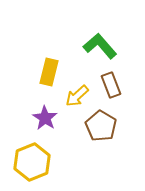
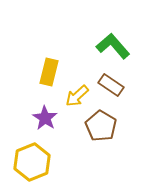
green L-shape: moved 13 px right
brown rectangle: rotated 35 degrees counterclockwise
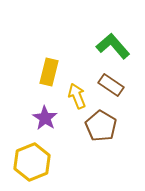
yellow arrow: rotated 110 degrees clockwise
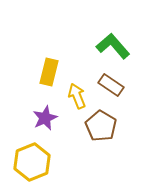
purple star: rotated 15 degrees clockwise
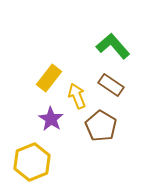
yellow rectangle: moved 6 px down; rotated 24 degrees clockwise
purple star: moved 6 px right, 1 px down; rotated 15 degrees counterclockwise
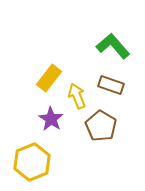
brown rectangle: rotated 15 degrees counterclockwise
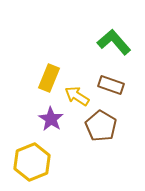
green L-shape: moved 1 px right, 4 px up
yellow rectangle: rotated 16 degrees counterclockwise
yellow arrow: rotated 35 degrees counterclockwise
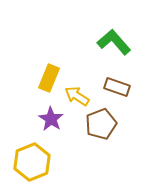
brown rectangle: moved 6 px right, 2 px down
brown pentagon: moved 2 px up; rotated 20 degrees clockwise
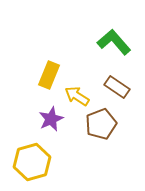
yellow rectangle: moved 3 px up
brown rectangle: rotated 15 degrees clockwise
purple star: rotated 15 degrees clockwise
yellow hexagon: rotated 6 degrees clockwise
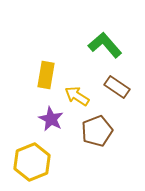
green L-shape: moved 9 px left, 3 px down
yellow rectangle: moved 3 px left; rotated 12 degrees counterclockwise
purple star: rotated 20 degrees counterclockwise
brown pentagon: moved 4 px left, 7 px down
yellow hexagon: rotated 6 degrees counterclockwise
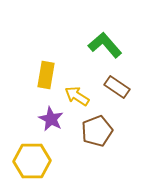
yellow hexagon: moved 1 px up; rotated 21 degrees clockwise
